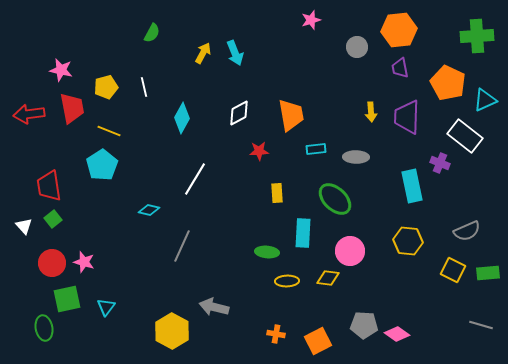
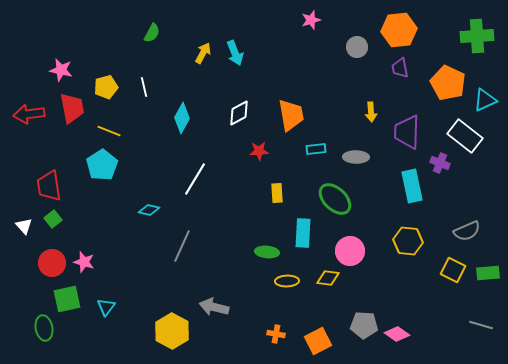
purple trapezoid at (407, 117): moved 15 px down
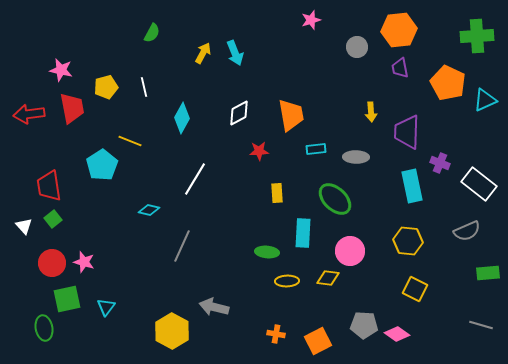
yellow line at (109, 131): moved 21 px right, 10 px down
white rectangle at (465, 136): moved 14 px right, 48 px down
yellow square at (453, 270): moved 38 px left, 19 px down
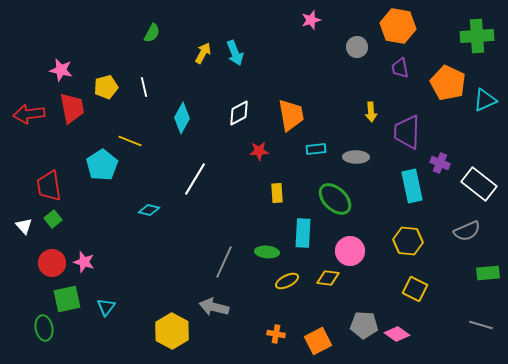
orange hexagon at (399, 30): moved 1 px left, 4 px up; rotated 16 degrees clockwise
gray line at (182, 246): moved 42 px right, 16 px down
yellow ellipse at (287, 281): rotated 25 degrees counterclockwise
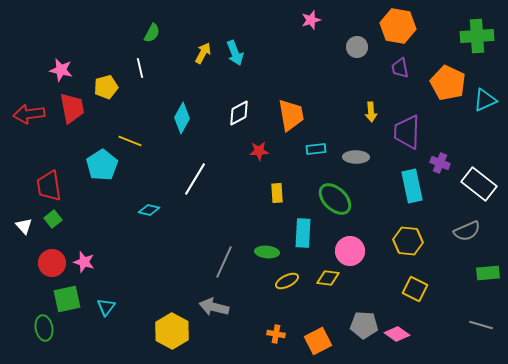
white line at (144, 87): moved 4 px left, 19 px up
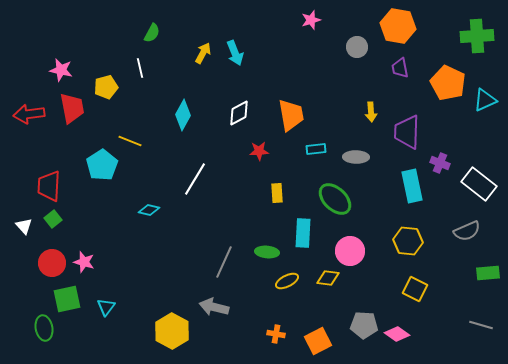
cyan diamond at (182, 118): moved 1 px right, 3 px up
red trapezoid at (49, 186): rotated 12 degrees clockwise
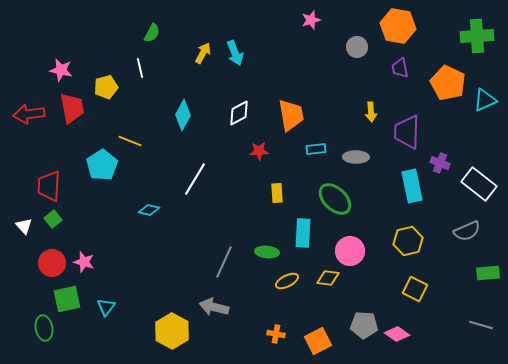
yellow hexagon at (408, 241): rotated 20 degrees counterclockwise
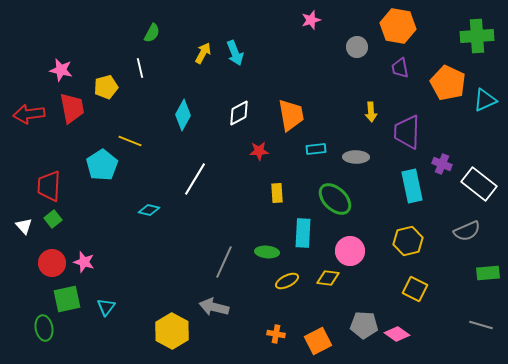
purple cross at (440, 163): moved 2 px right, 1 px down
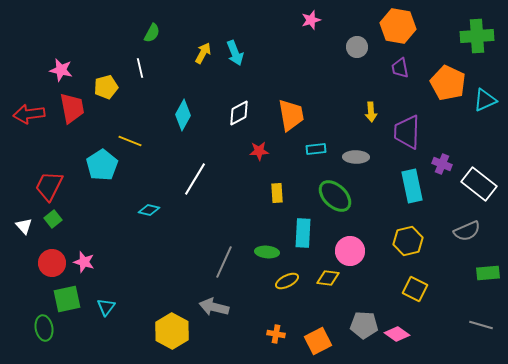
red trapezoid at (49, 186): rotated 24 degrees clockwise
green ellipse at (335, 199): moved 3 px up
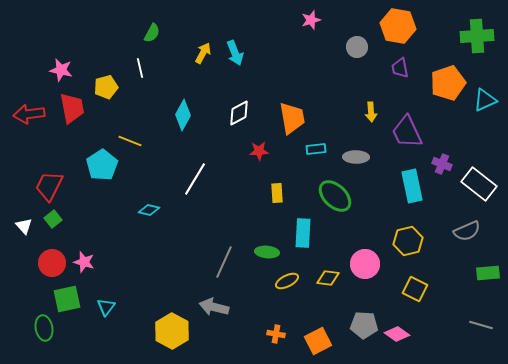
orange pentagon at (448, 83): rotated 28 degrees clockwise
orange trapezoid at (291, 115): moved 1 px right, 3 px down
purple trapezoid at (407, 132): rotated 27 degrees counterclockwise
pink circle at (350, 251): moved 15 px right, 13 px down
